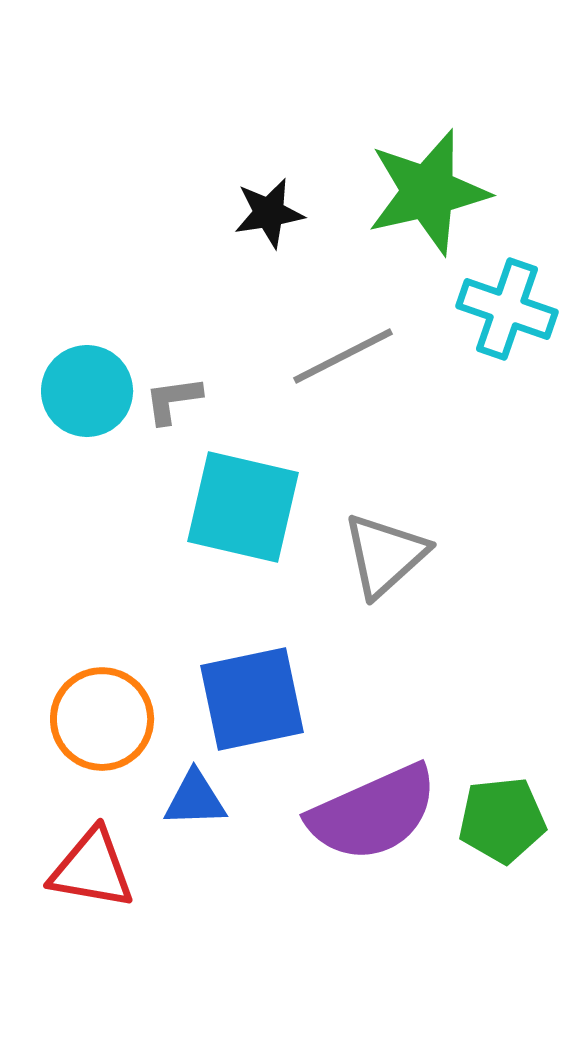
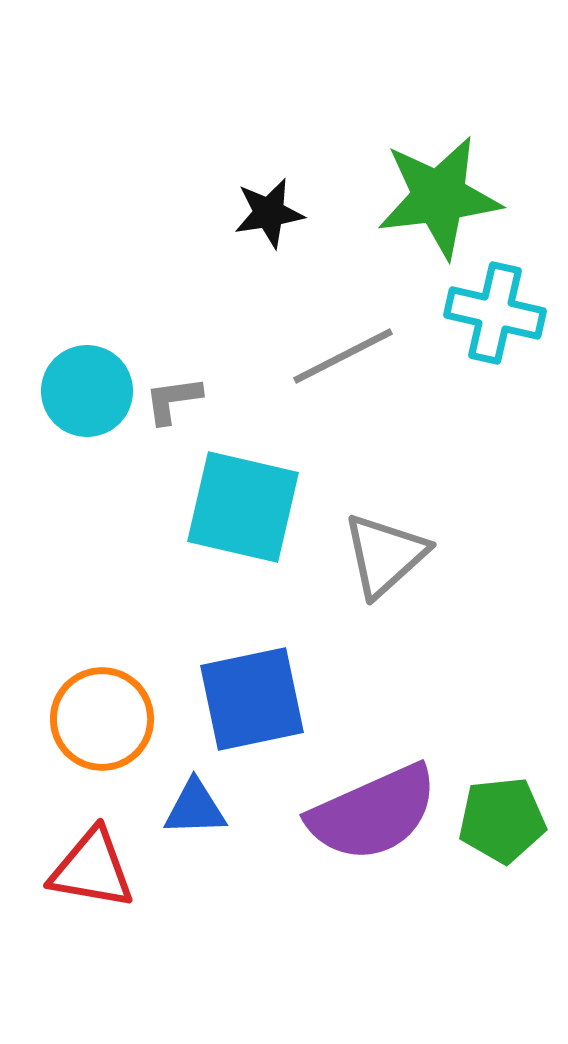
green star: moved 11 px right, 5 px down; rotated 6 degrees clockwise
cyan cross: moved 12 px left, 4 px down; rotated 6 degrees counterclockwise
blue triangle: moved 9 px down
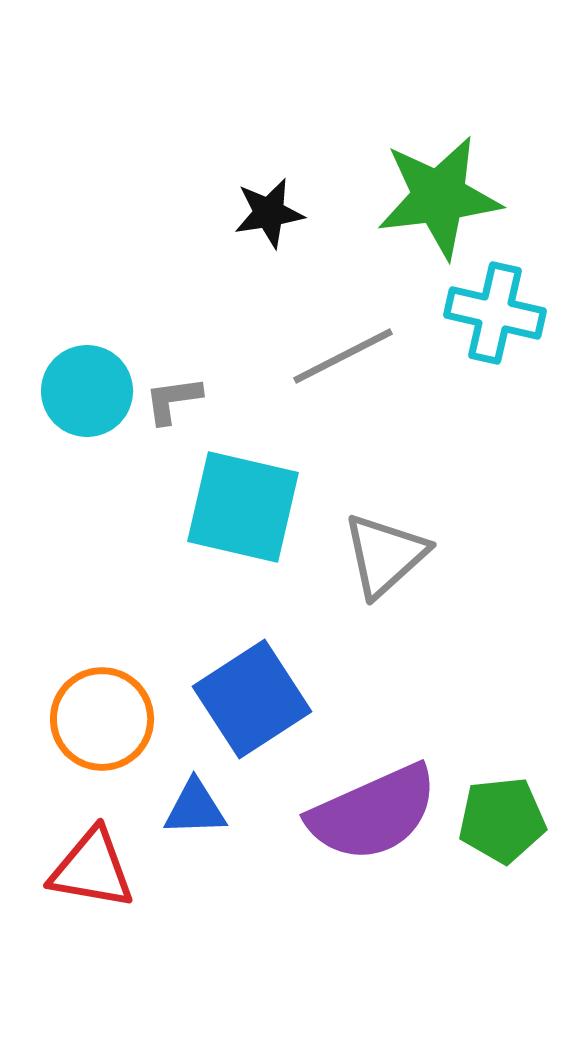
blue square: rotated 21 degrees counterclockwise
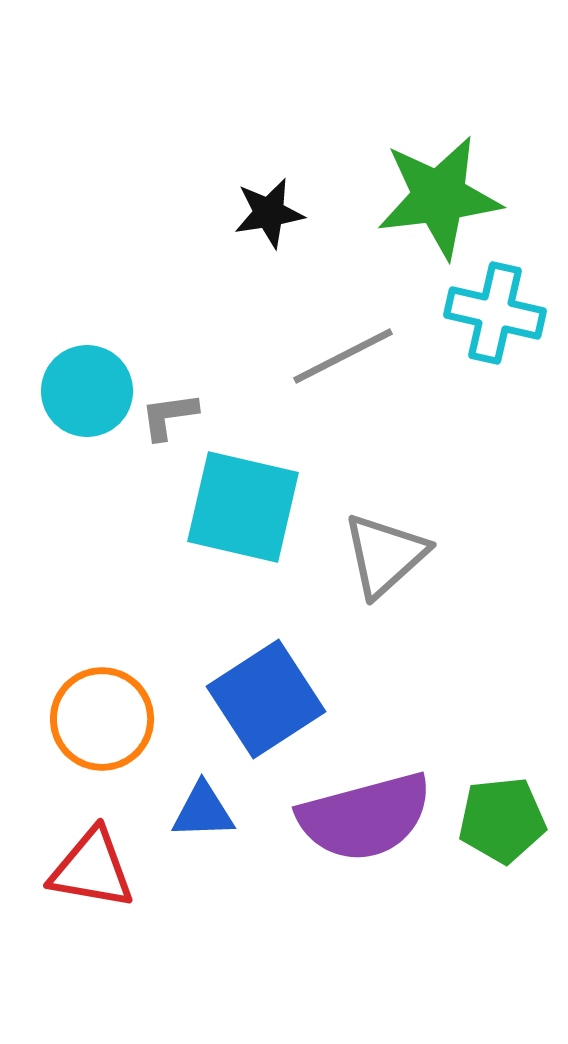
gray L-shape: moved 4 px left, 16 px down
blue square: moved 14 px right
blue triangle: moved 8 px right, 3 px down
purple semicircle: moved 8 px left, 4 px down; rotated 9 degrees clockwise
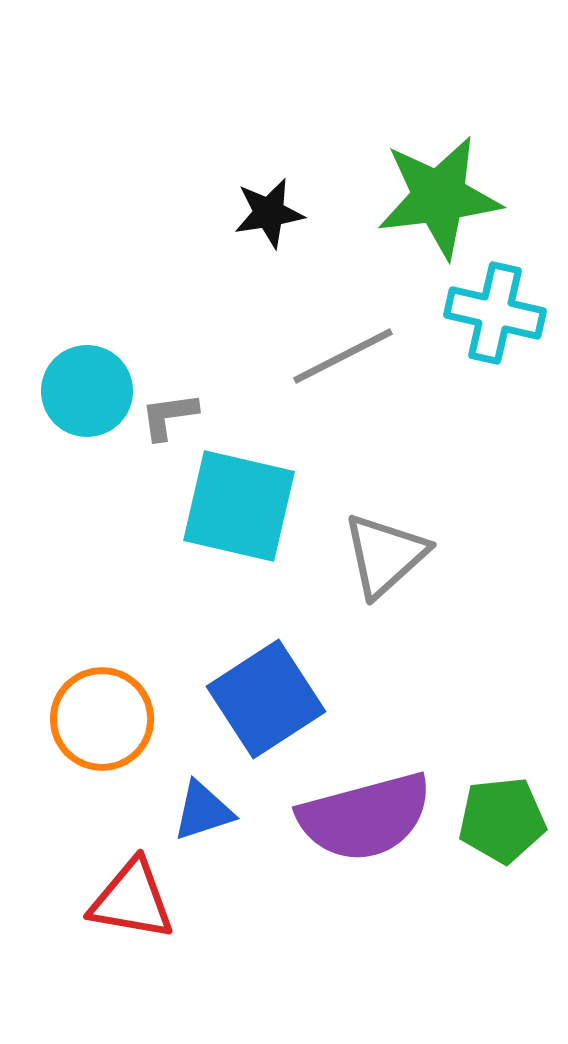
cyan square: moved 4 px left, 1 px up
blue triangle: rotated 16 degrees counterclockwise
red triangle: moved 40 px right, 31 px down
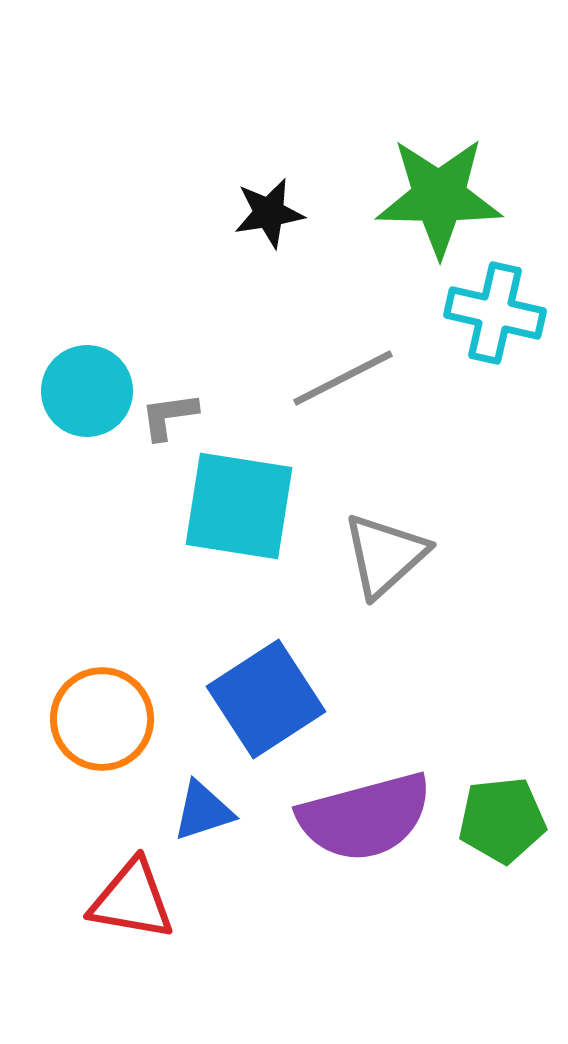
green star: rotated 8 degrees clockwise
gray line: moved 22 px down
cyan square: rotated 4 degrees counterclockwise
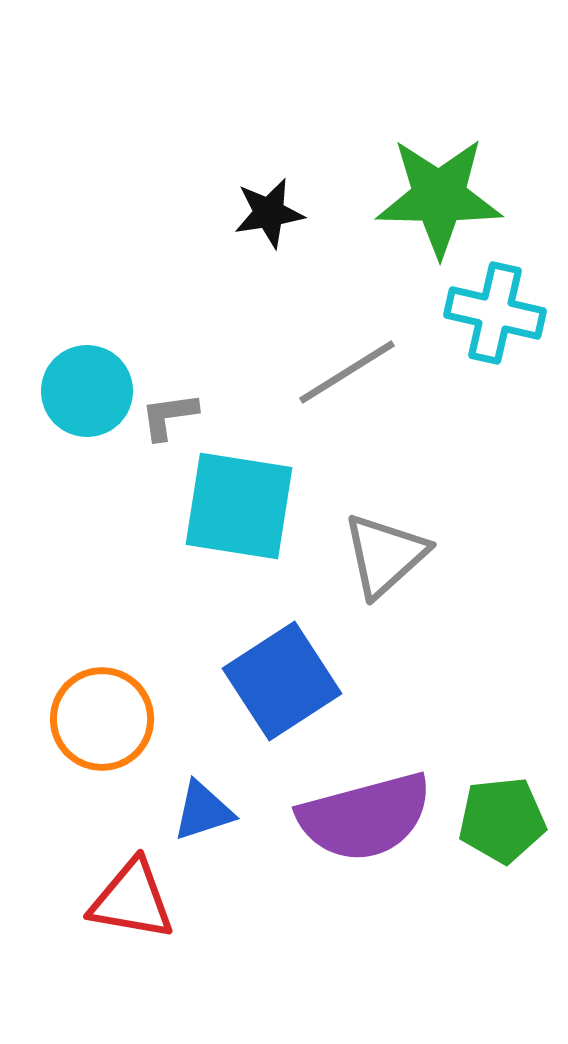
gray line: moved 4 px right, 6 px up; rotated 5 degrees counterclockwise
blue square: moved 16 px right, 18 px up
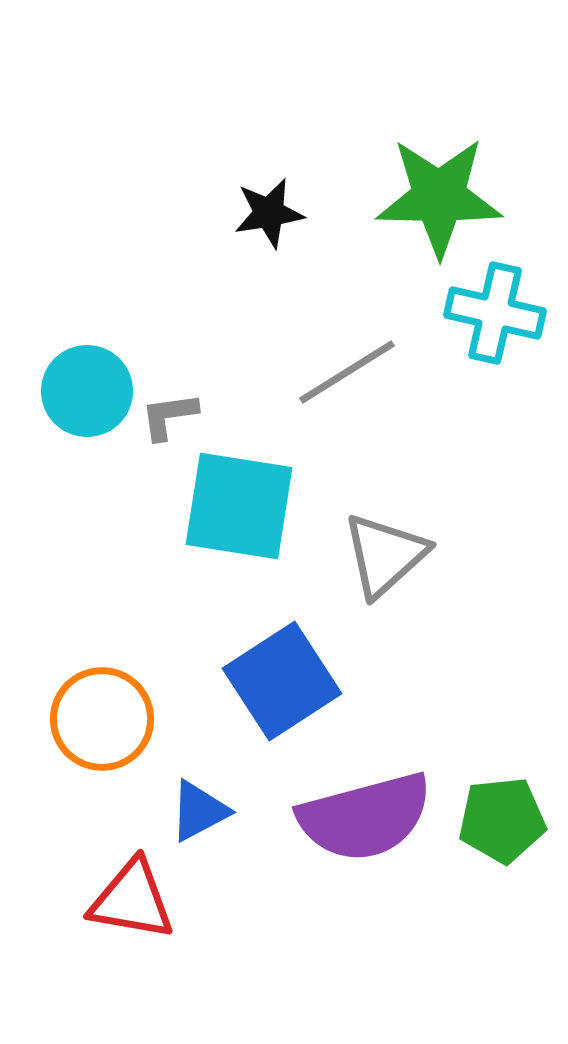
blue triangle: moved 4 px left; rotated 10 degrees counterclockwise
